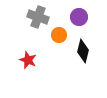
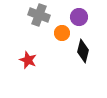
gray cross: moved 1 px right, 2 px up
orange circle: moved 3 px right, 2 px up
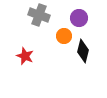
purple circle: moved 1 px down
orange circle: moved 2 px right, 3 px down
red star: moved 3 px left, 4 px up
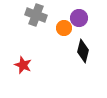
gray cross: moved 3 px left
orange circle: moved 8 px up
red star: moved 2 px left, 9 px down
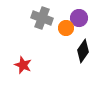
gray cross: moved 6 px right, 3 px down
orange circle: moved 2 px right
black diamond: rotated 20 degrees clockwise
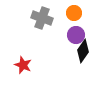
purple circle: moved 3 px left, 17 px down
orange circle: moved 8 px right, 15 px up
